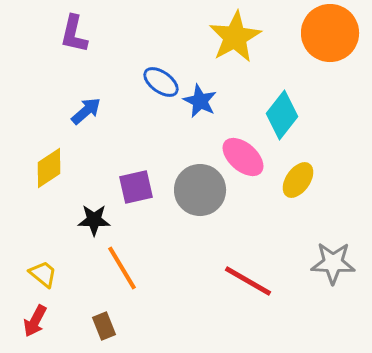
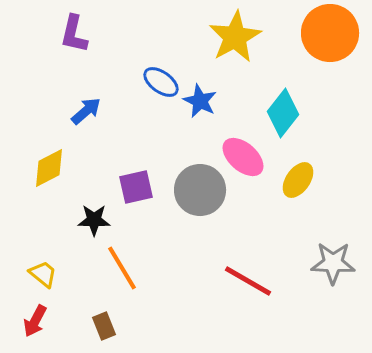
cyan diamond: moved 1 px right, 2 px up
yellow diamond: rotated 6 degrees clockwise
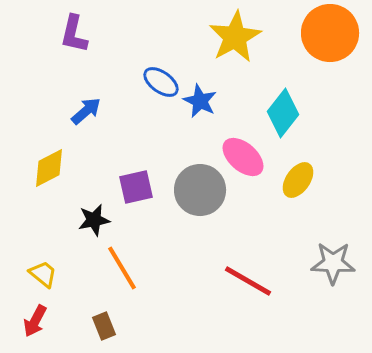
black star: rotated 12 degrees counterclockwise
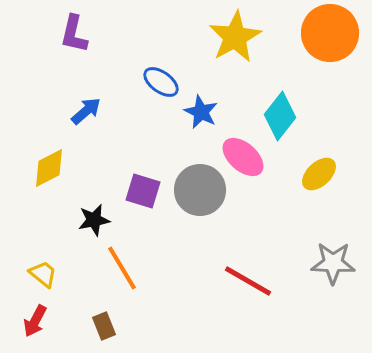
blue star: moved 1 px right, 11 px down
cyan diamond: moved 3 px left, 3 px down
yellow ellipse: moved 21 px right, 6 px up; rotated 12 degrees clockwise
purple square: moved 7 px right, 4 px down; rotated 30 degrees clockwise
